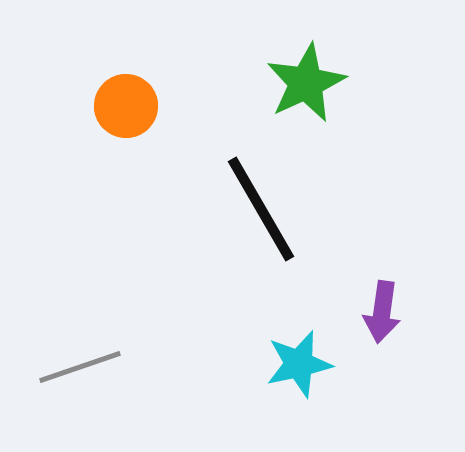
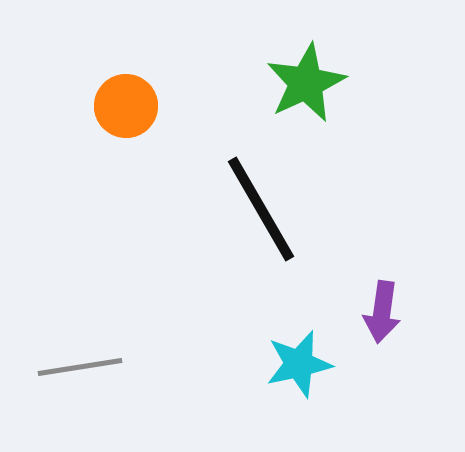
gray line: rotated 10 degrees clockwise
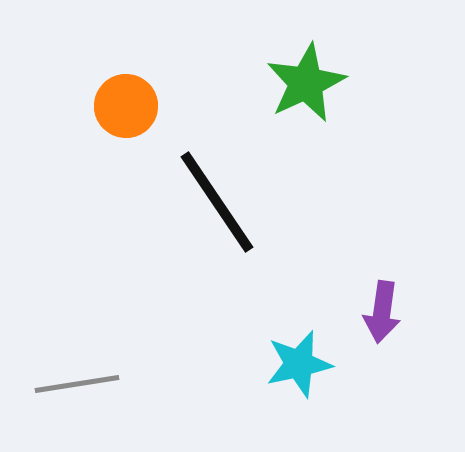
black line: moved 44 px left, 7 px up; rotated 4 degrees counterclockwise
gray line: moved 3 px left, 17 px down
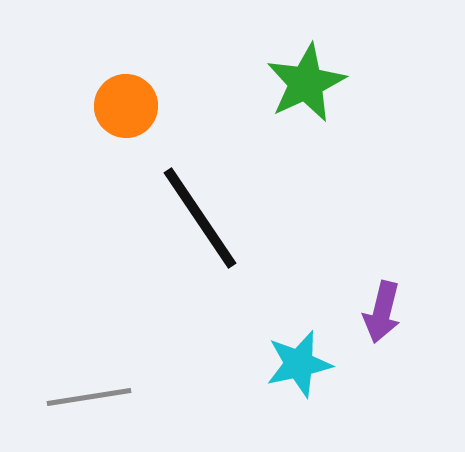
black line: moved 17 px left, 16 px down
purple arrow: rotated 6 degrees clockwise
gray line: moved 12 px right, 13 px down
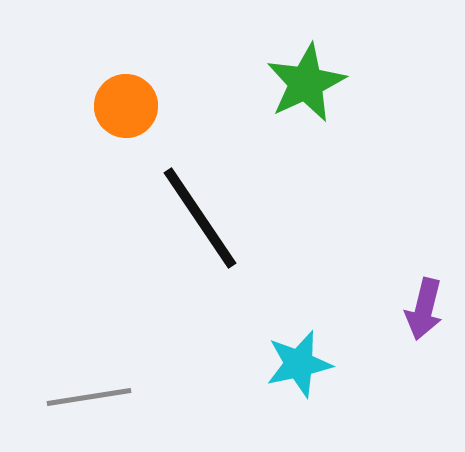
purple arrow: moved 42 px right, 3 px up
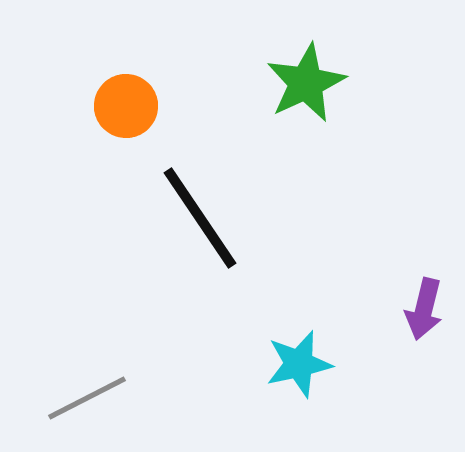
gray line: moved 2 px left, 1 px down; rotated 18 degrees counterclockwise
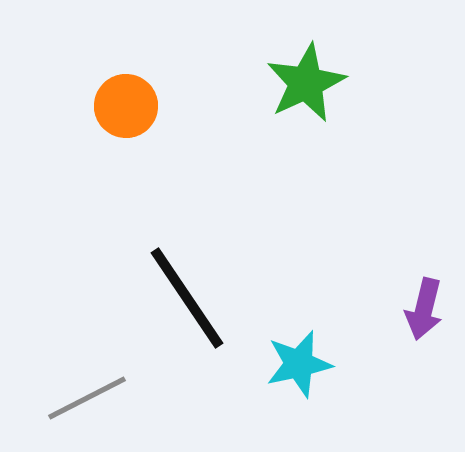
black line: moved 13 px left, 80 px down
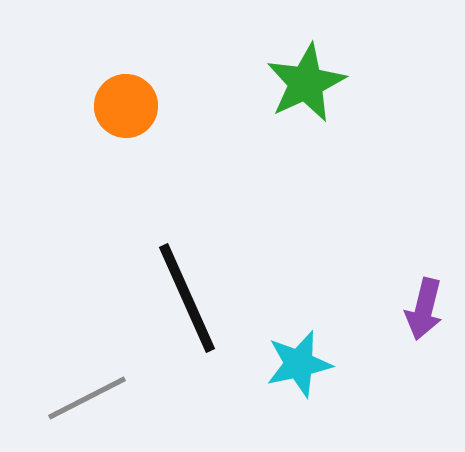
black line: rotated 10 degrees clockwise
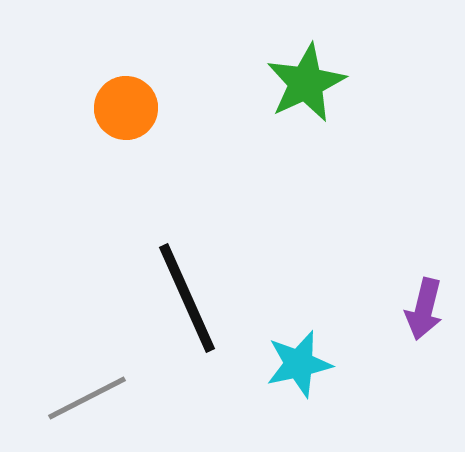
orange circle: moved 2 px down
